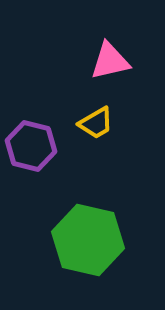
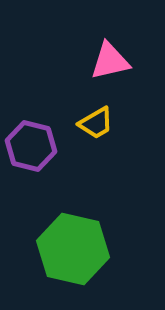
green hexagon: moved 15 px left, 9 px down
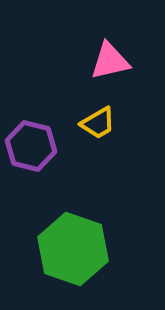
yellow trapezoid: moved 2 px right
green hexagon: rotated 6 degrees clockwise
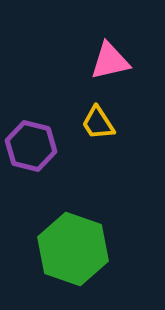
yellow trapezoid: rotated 87 degrees clockwise
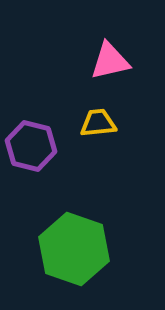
yellow trapezoid: rotated 117 degrees clockwise
green hexagon: moved 1 px right
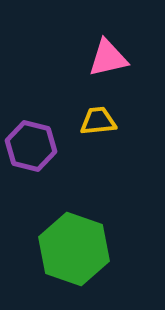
pink triangle: moved 2 px left, 3 px up
yellow trapezoid: moved 2 px up
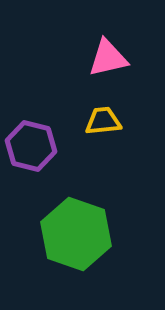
yellow trapezoid: moved 5 px right
green hexagon: moved 2 px right, 15 px up
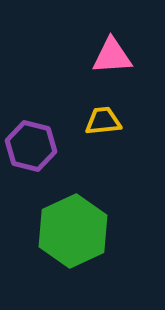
pink triangle: moved 4 px right, 2 px up; rotated 9 degrees clockwise
green hexagon: moved 3 px left, 3 px up; rotated 16 degrees clockwise
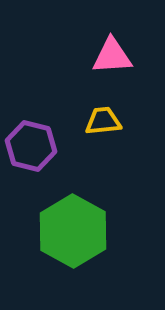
green hexagon: rotated 6 degrees counterclockwise
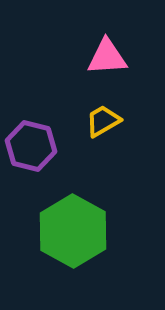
pink triangle: moved 5 px left, 1 px down
yellow trapezoid: rotated 24 degrees counterclockwise
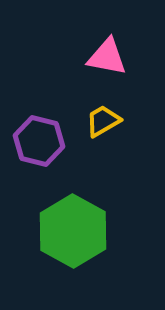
pink triangle: rotated 15 degrees clockwise
purple hexagon: moved 8 px right, 5 px up
